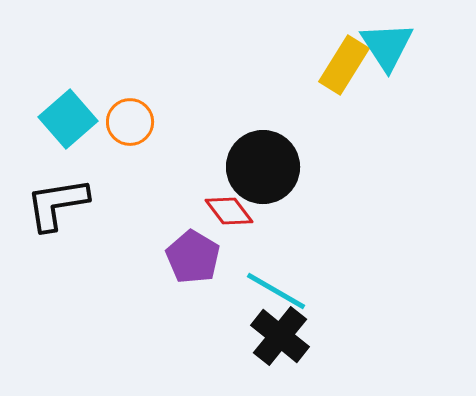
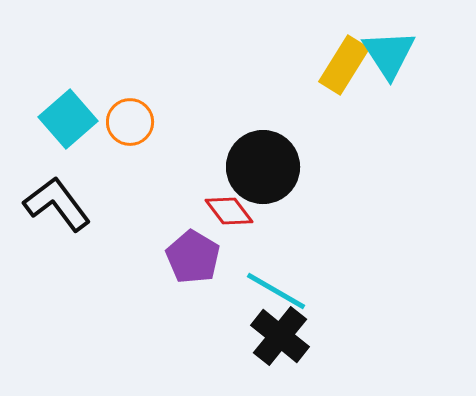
cyan triangle: moved 2 px right, 8 px down
black L-shape: rotated 62 degrees clockwise
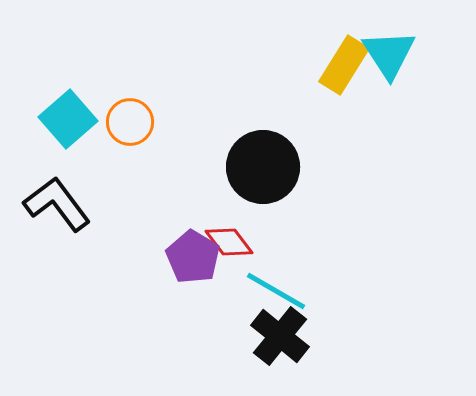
red diamond: moved 31 px down
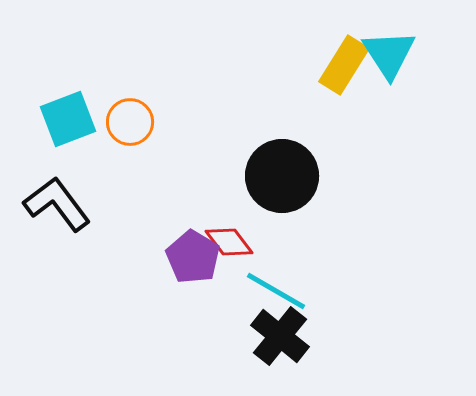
cyan square: rotated 20 degrees clockwise
black circle: moved 19 px right, 9 px down
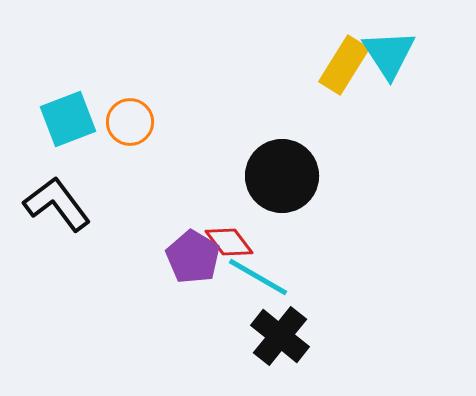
cyan line: moved 18 px left, 14 px up
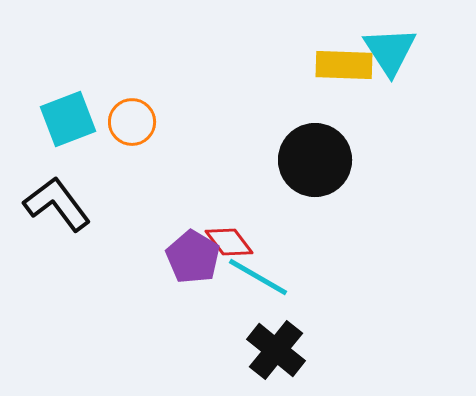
cyan triangle: moved 1 px right, 3 px up
yellow rectangle: rotated 60 degrees clockwise
orange circle: moved 2 px right
black circle: moved 33 px right, 16 px up
black cross: moved 4 px left, 14 px down
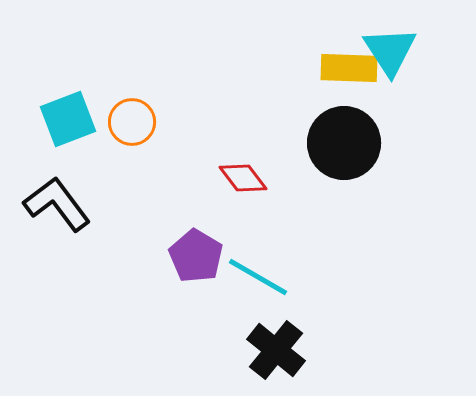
yellow rectangle: moved 5 px right, 3 px down
black circle: moved 29 px right, 17 px up
red diamond: moved 14 px right, 64 px up
purple pentagon: moved 3 px right, 1 px up
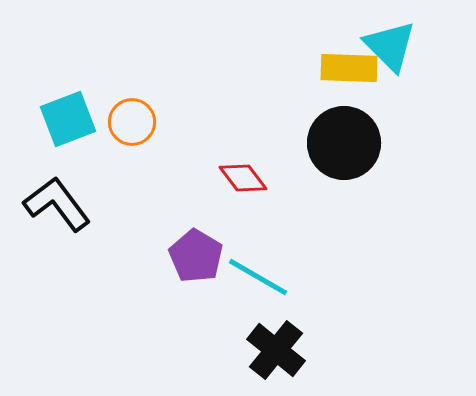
cyan triangle: moved 5 px up; rotated 12 degrees counterclockwise
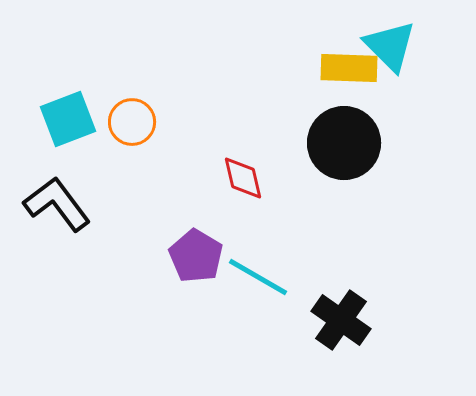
red diamond: rotated 24 degrees clockwise
black cross: moved 65 px right, 30 px up; rotated 4 degrees counterclockwise
